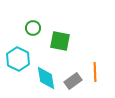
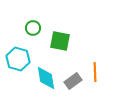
cyan hexagon: rotated 10 degrees counterclockwise
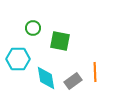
cyan hexagon: rotated 15 degrees counterclockwise
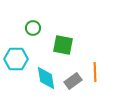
green square: moved 3 px right, 4 px down
cyan hexagon: moved 2 px left
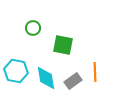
cyan hexagon: moved 12 px down; rotated 10 degrees clockwise
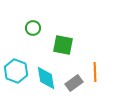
cyan hexagon: rotated 10 degrees clockwise
gray rectangle: moved 1 px right, 2 px down
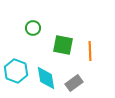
orange line: moved 5 px left, 21 px up
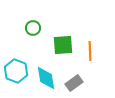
green square: rotated 15 degrees counterclockwise
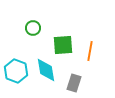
orange line: rotated 12 degrees clockwise
cyan diamond: moved 8 px up
gray rectangle: rotated 36 degrees counterclockwise
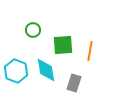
green circle: moved 2 px down
